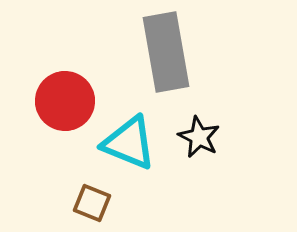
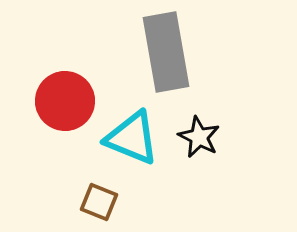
cyan triangle: moved 3 px right, 5 px up
brown square: moved 7 px right, 1 px up
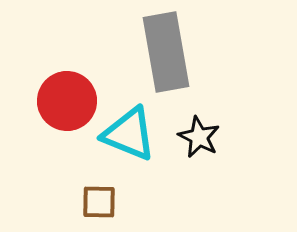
red circle: moved 2 px right
cyan triangle: moved 3 px left, 4 px up
brown square: rotated 21 degrees counterclockwise
